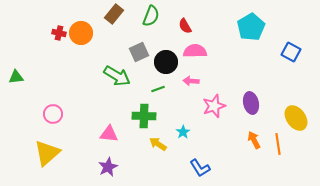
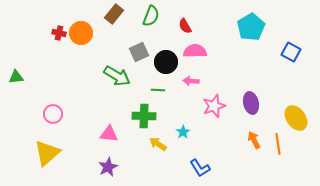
green line: moved 1 px down; rotated 24 degrees clockwise
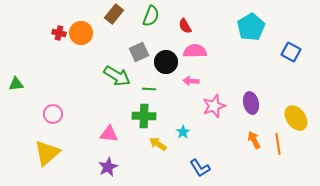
green triangle: moved 7 px down
green line: moved 9 px left, 1 px up
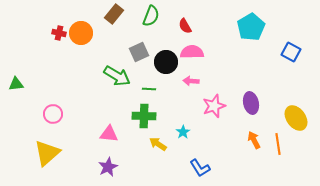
pink semicircle: moved 3 px left, 1 px down
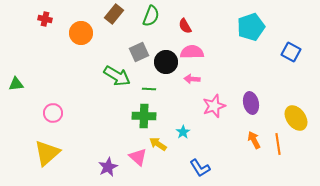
cyan pentagon: rotated 12 degrees clockwise
red cross: moved 14 px left, 14 px up
pink arrow: moved 1 px right, 2 px up
pink circle: moved 1 px up
pink triangle: moved 29 px right, 23 px down; rotated 36 degrees clockwise
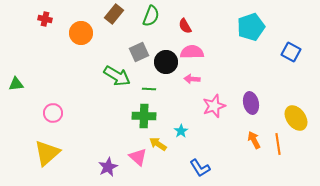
cyan star: moved 2 px left, 1 px up
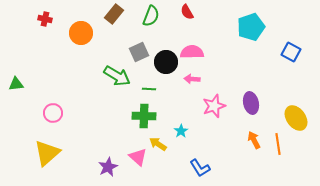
red semicircle: moved 2 px right, 14 px up
